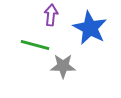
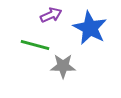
purple arrow: rotated 60 degrees clockwise
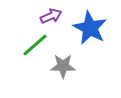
purple arrow: moved 1 px down
green line: rotated 56 degrees counterclockwise
